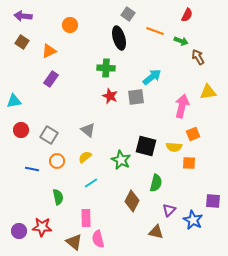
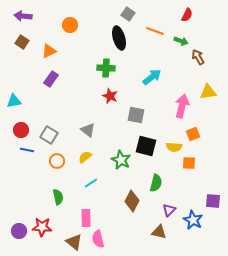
gray square at (136, 97): moved 18 px down; rotated 18 degrees clockwise
blue line at (32, 169): moved 5 px left, 19 px up
brown triangle at (156, 232): moved 3 px right
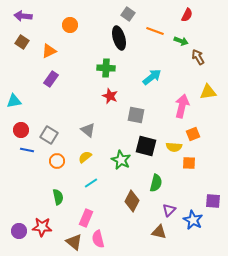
pink rectangle at (86, 218): rotated 24 degrees clockwise
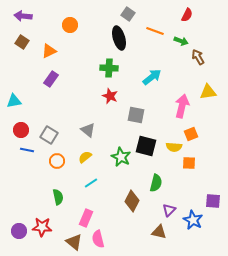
green cross at (106, 68): moved 3 px right
orange square at (193, 134): moved 2 px left
green star at (121, 160): moved 3 px up
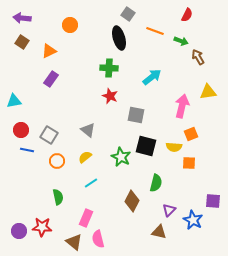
purple arrow at (23, 16): moved 1 px left, 2 px down
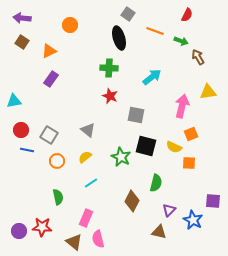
yellow semicircle at (174, 147): rotated 21 degrees clockwise
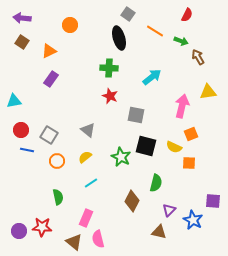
orange line at (155, 31): rotated 12 degrees clockwise
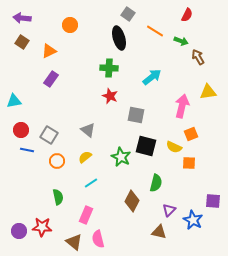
pink rectangle at (86, 218): moved 3 px up
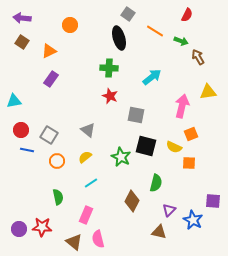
purple circle at (19, 231): moved 2 px up
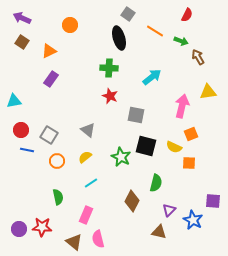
purple arrow at (22, 18): rotated 18 degrees clockwise
